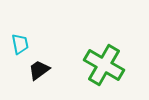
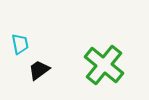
green cross: rotated 9 degrees clockwise
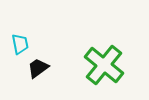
black trapezoid: moved 1 px left, 2 px up
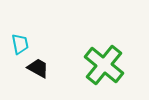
black trapezoid: rotated 65 degrees clockwise
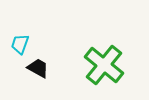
cyan trapezoid: rotated 150 degrees counterclockwise
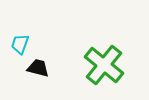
black trapezoid: rotated 15 degrees counterclockwise
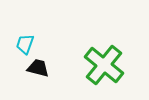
cyan trapezoid: moved 5 px right
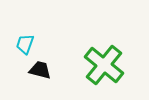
black trapezoid: moved 2 px right, 2 px down
